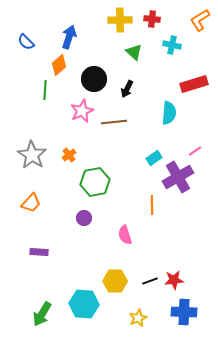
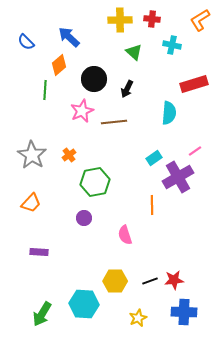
blue arrow: rotated 65 degrees counterclockwise
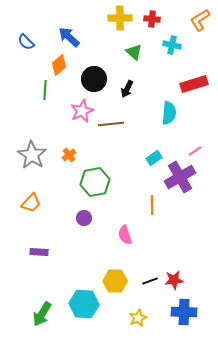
yellow cross: moved 2 px up
brown line: moved 3 px left, 2 px down
purple cross: moved 2 px right
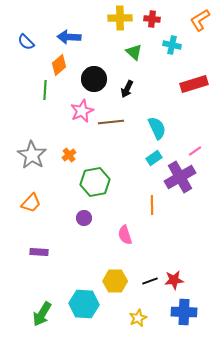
blue arrow: rotated 40 degrees counterclockwise
cyan semicircle: moved 12 px left, 15 px down; rotated 30 degrees counterclockwise
brown line: moved 2 px up
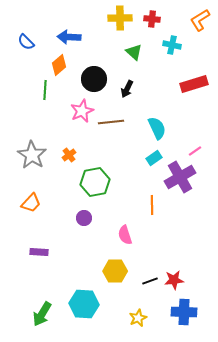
yellow hexagon: moved 10 px up
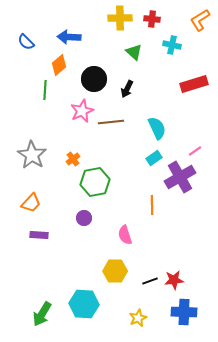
orange cross: moved 4 px right, 4 px down
purple rectangle: moved 17 px up
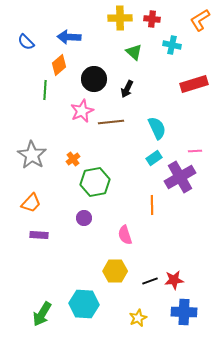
pink line: rotated 32 degrees clockwise
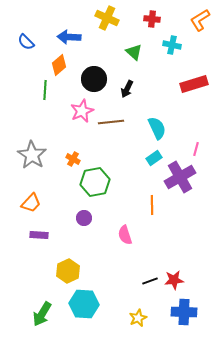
yellow cross: moved 13 px left; rotated 25 degrees clockwise
pink line: moved 1 px right, 2 px up; rotated 72 degrees counterclockwise
orange cross: rotated 24 degrees counterclockwise
yellow hexagon: moved 47 px left; rotated 25 degrees counterclockwise
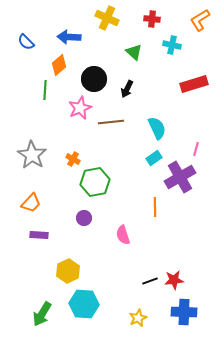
pink star: moved 2 px left, 3 px up
orange line: moved 3 px right, 2 px down
pink semicircle: moved 2 px left
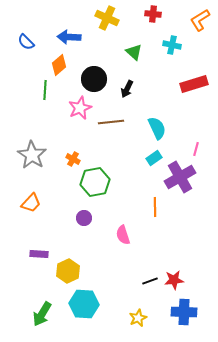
red cross: moved 1 px right, 5 px up
purple rectangle: moved 19 px down
